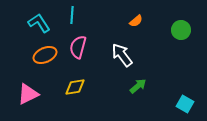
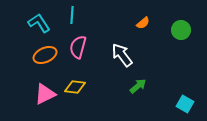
orange semicircle: moved 7 px right, 2 px down
yellow diamond: rotated 15 degrees clockwise
pink triangle: moved 17 px right
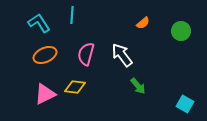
green circle: moved 1 px down
pink semicircle: moved 8 px right, 7 px down
green arrow: rotated 90 degrees clockwise
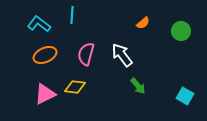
cyan L-shape: moved 1 px down; rotated 20 degrees counterclockwise
cyan square: moved 8 px up
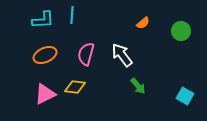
cyan L-shape: moved 4 px right, 4 px up; rotated 140 degrees clockwise
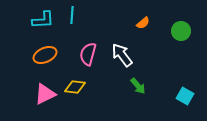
pink semicircle: moved 2 px right
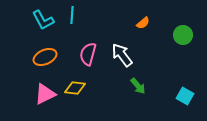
cyan L-shape: rotated 65 degrees clockwise
green circle: moved 2 px right, 4 px down
orange ellipse: moved 2 px down
yellow diamond: moved 1 px down
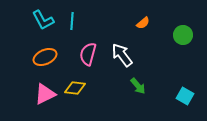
cyan line: moved 6 px down
